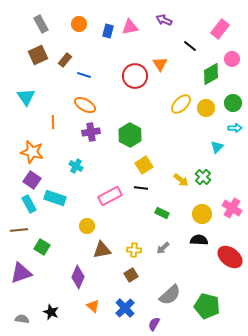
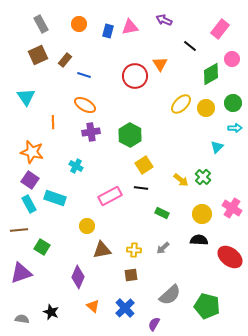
purple square at (32, 180): moved 2 px left
brown square at (131, 275): rotated 24 degrees clockwise
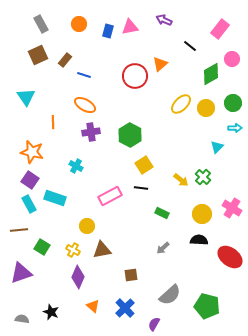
orange triangle at (160, 64): rotated 21 degrees clockwise
yellow cross at (134, 250): moved 61 px left; rotated 24 degrees clockwise
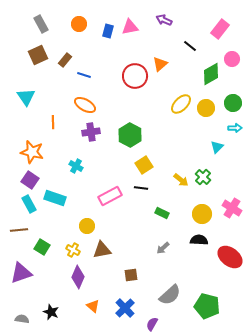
purple semicircle at (154, 324): moved 2 px left
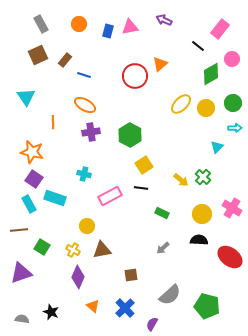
black line at (190, 46): moved 8 px right
cyan cross at (76, 166): moved 8 px right, 8 px down; rotated 16 degrees counterclockwise
purple square at (30, 180): moved 4 px right, 1 px up
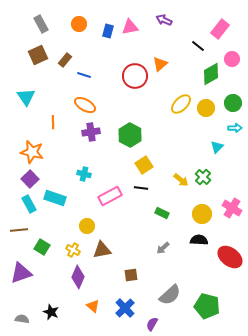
purple square at (34, 179): moved 4 px left; rotated 12 degrees clockwise
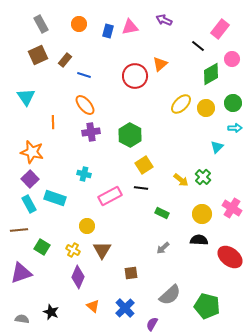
orange ellipse at (85, 105): rotated 20 degrees clockwise
brown triangle at (102, 250): rotated 48 degrees counterclockwise
brown square at (131, 275): moved 2 px up
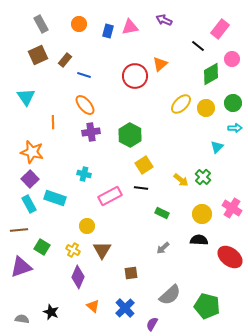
purple triangle at (21, 273): moved 6 px up
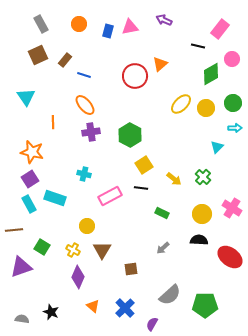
black line at (198, 46): rotated 24 degrees counterclockwise
purple square at (30, 179): rotated 12 degrees clockwise
yellow arrow at (181, 180): moved 7 px left, 1 px up
brown line at (19, 230): moved 5 px left
brown square at (131, 273): moved 4 px up
green pentagon at (207, 306): moved 2 px left, 1 px up; rotated 15 degrees counterclockwise
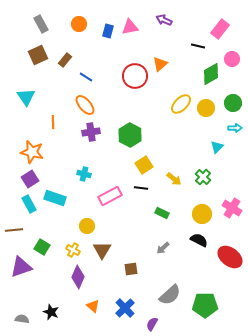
blue line at (84, 75): moved 2 px right, 2 px down; rotated 16 degrees clockwise
black semicircle at (199, 240): rotated 24 degrees clockwise
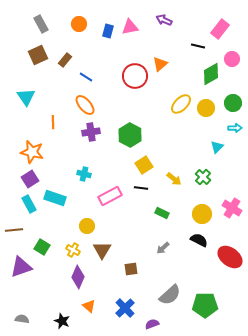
orange triangle at (93, 306): moved 4 px left
black star at (51, 312): moved 11 px right, 9 px down
purple semicircle at (152, 324): rotated 40 degrees clockwise
